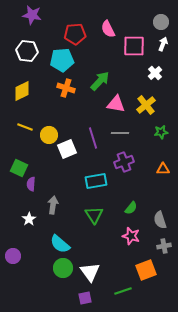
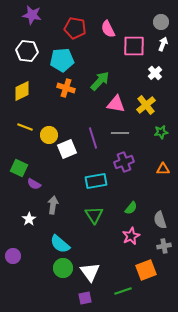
red pentagon: moved 6 px up; rotated 15 degrees clockwise
purple semicircle: moved 3 px right; rotated 64 degrees counterclockwise
pink star: rotated 30 degrees clockwise
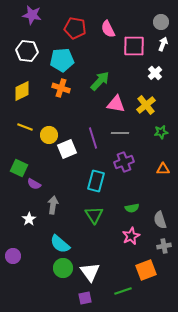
orange cross: moved 5 px left
cyan rectangle: rotated 65 degrees counterclockwise
green semicircle: moved 1 px right; rotated 40 degrees clockwise
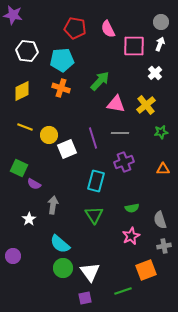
purple star: moved 19 px left
white arrow: moved 3 px left
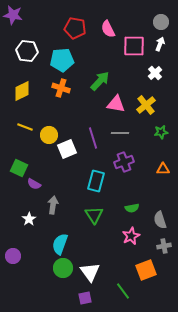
cyan semicircle: rotated 70 degrees clockwise
green line: rotated 72 degrees clockwise
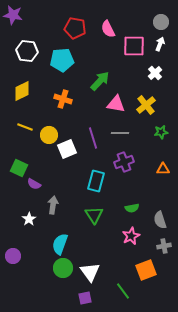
orange cross: moved 2 px right, 11 px down
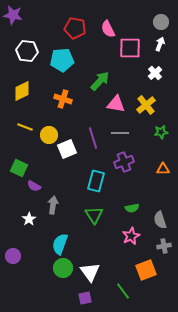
pink square: moved 4 px left, 2 px down
purple semicircle: moved 2 px down
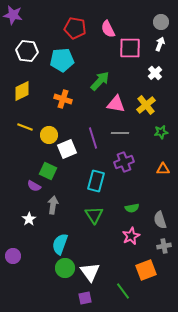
green square: moved 29 px right, 3 px down
green circle: moved 2 px right
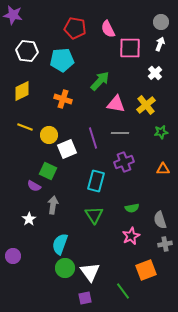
gray cross: moved 1 px right, 2 px up
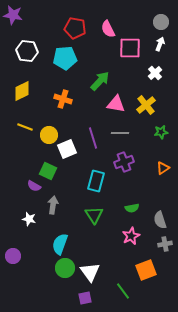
cyan pentagon: moved 3 px right, 2 px up
orange triangle: moved 1 px up; rotated 32 degrees counterclockwise
white star: rotated 24 degrees counterclockwise
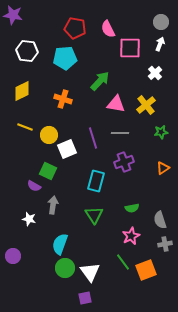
green line: moved 29 px up
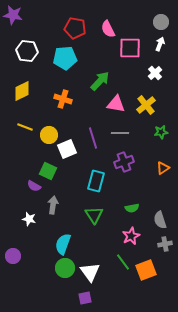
cyan semicircle: moved 3 px right
